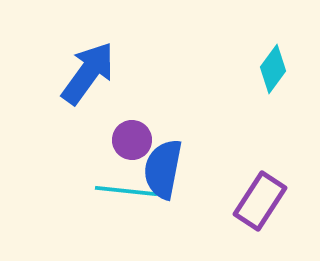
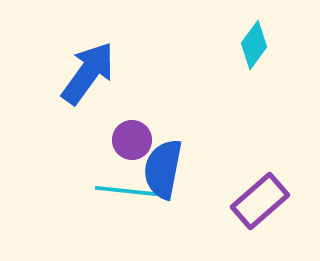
cyan diamond: moved 19 px left, 24 px up
purple rectangle: rotated 16 degrees clockwise
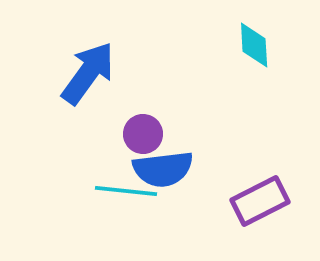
cyan diamond: rotated 39 degrees counterclockwise
purple circle: moved 11 px right, 6 px up
blue semicircle: rotated 108 degrees counterclockwise
purple rectangle: rotated 14 degrees clockwise
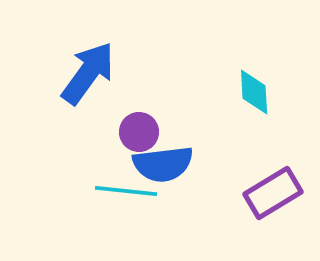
cyan diamond: moved 47 px down
purple circle: moved 4 px left, 2 px up
blue semicircle: moved 5 px up
purple rectangle: moved 13 px right, 8 px up; rotated 4 degrees counterclockwise
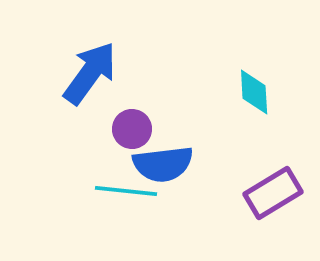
blue arrow: moved 2 px right
purple circle: moved 7 px left, 3 px up
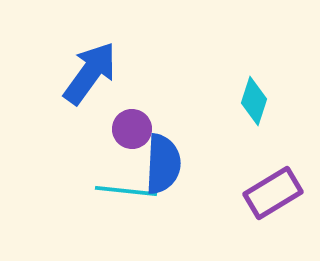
cyan diamond: moved 9 px down; rotated 21 degrees clockwise
blue semicircle: rotated 80 degrees counterclockwise
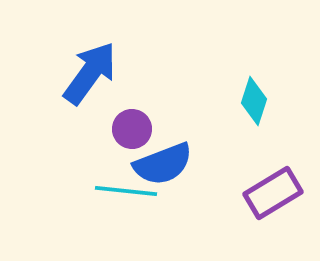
blue semicircle: rotated 66 degrees clockwise
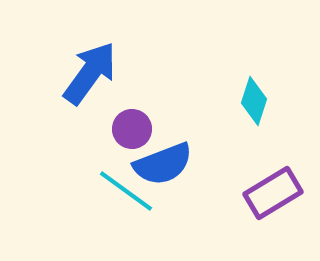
cyan line: rotated 30 degrees clockwise
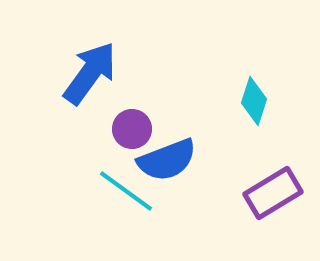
blue semicircle: moved 4 px right, 4 px up
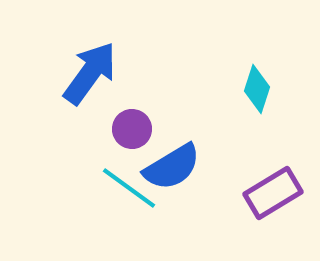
cyan diamond: moved 3 px right, 12 px up
blue semicircle: moved 5 px right, 7 px down; rotated 10 degrees counterclockwise
cyan line: moved 3 px right, 3 px up
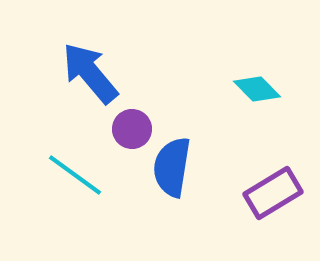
blue arrow: rotated 76 degrees counterclockwise
cyan diamond: rotated 63 degrees counterclockwise
blue semicircle: rotated 130 degrees clockwise
cyan line: moved 54 px left, 13 px up
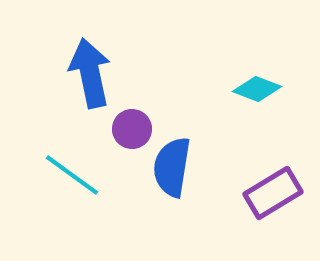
blue arrow: rotated 28 degrees clockwise
cyan diamond: rotated 24 degrees counterclockwise
cyan line: moved 3 px left
